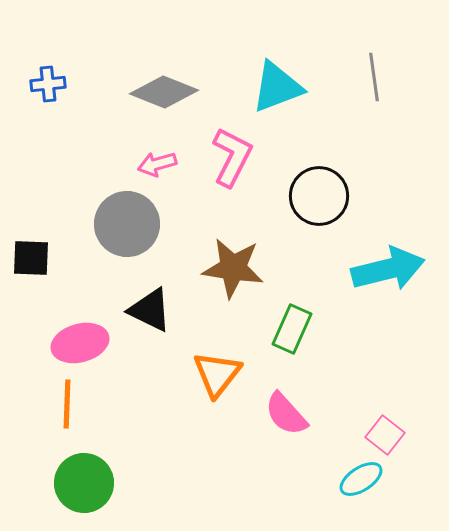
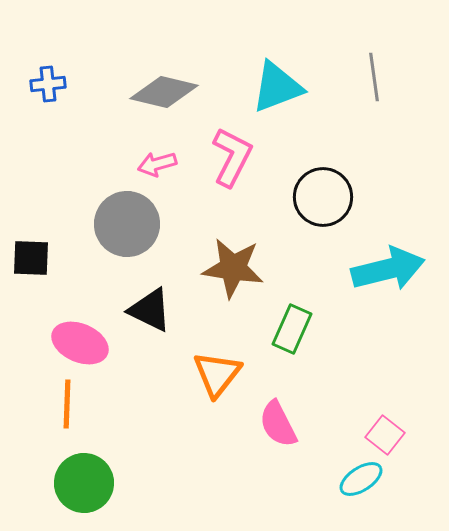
gray diamond: rotated 8 degrees counterclockwise
black circle: moved 4 px right, 1 px down
pink ellipse: rotated 38 degrees clockwise
pink semicircle: moved 8 px left, 10 px down; rotated 15 degrees clockwise
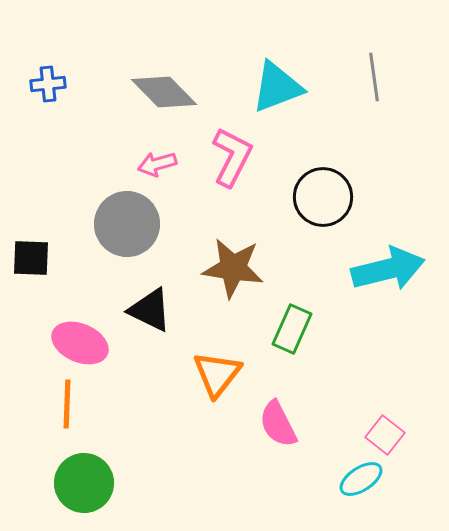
gray diamond: rotated 32 degrees clockwise
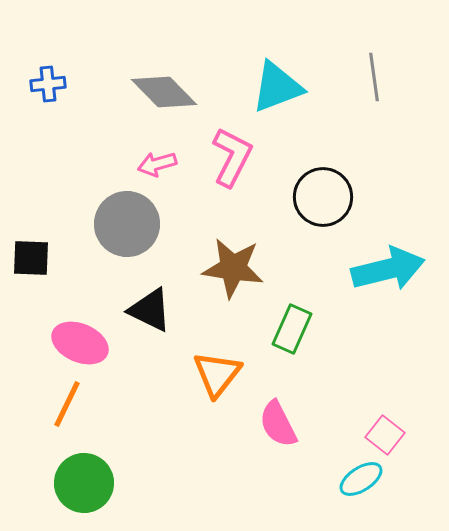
orange line: rotated 24 degrees clockwise
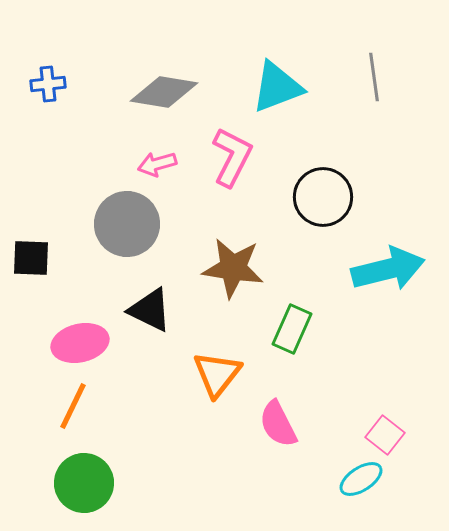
gray diamond: rotated 36 degrees counterclockwise
pink ellipse: rotated 36 degrees counterclockwise
orange line: moved 6 px right, 2 px down
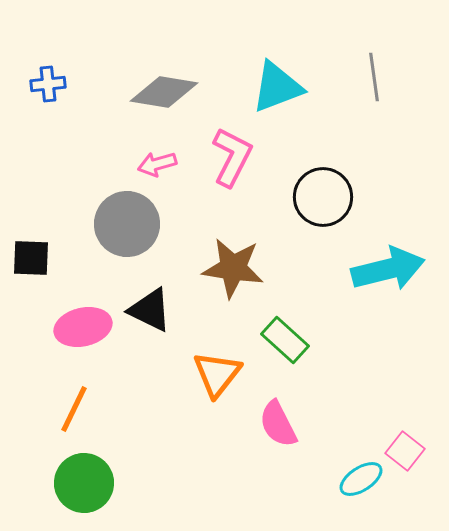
green rectangle: moved 7 px left, 11 px down; rotated 72 degrees counterclockwise
pink ellipse: moved 3 px right, 16 px up
orange line: moved 1 px right, 3 px down
pink square: moved 20 px right, 16 px down
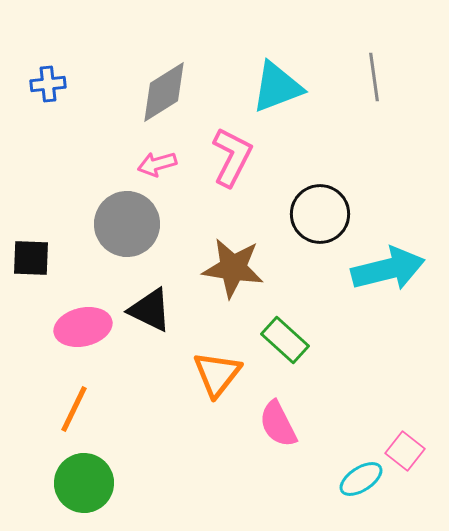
gray diamond: rotated 42 degrees counterclockwise
black circle: moved 3 px left, 17 px down
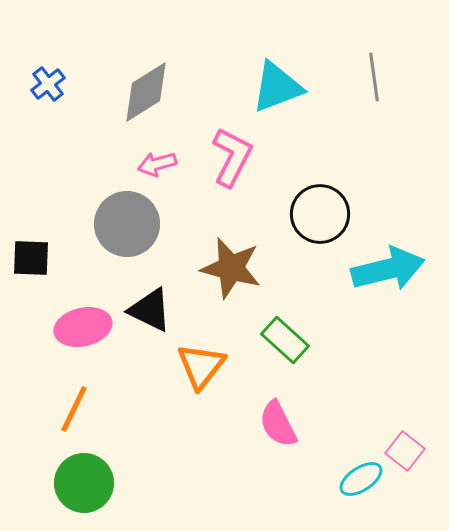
blue cross: rotated 32 degrees counterclockwise
gray diamond: moved 18 px left
brown star: moved 2 px left; rotated 6 degrees clockwise
orange triangle: moved 16 px left, 8 px up
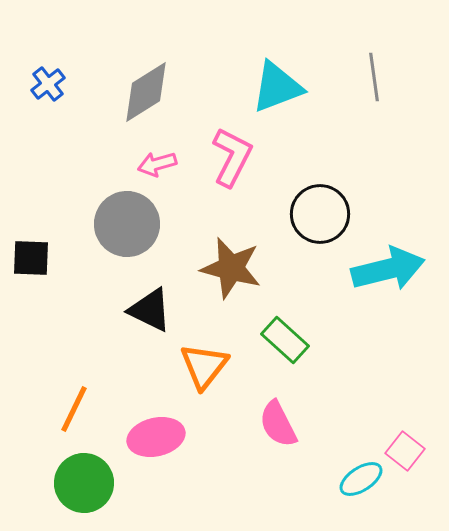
pink ellipse: moved 73 px right, 110 px down
orange triangle: moved 3 px right
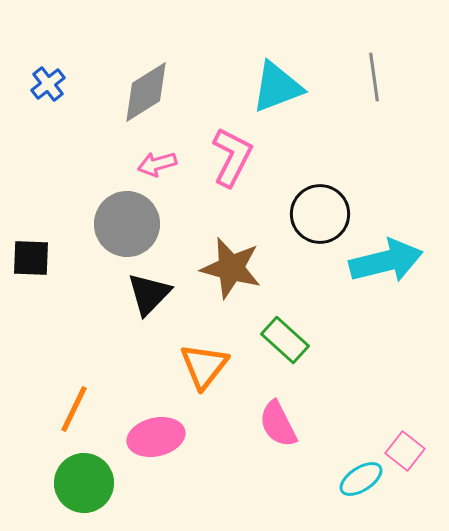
cyan arrow: moved 2 px left, 8 px up
black triangle: moved 1 px left, 16 px up; rotated 48 degrees clockwise
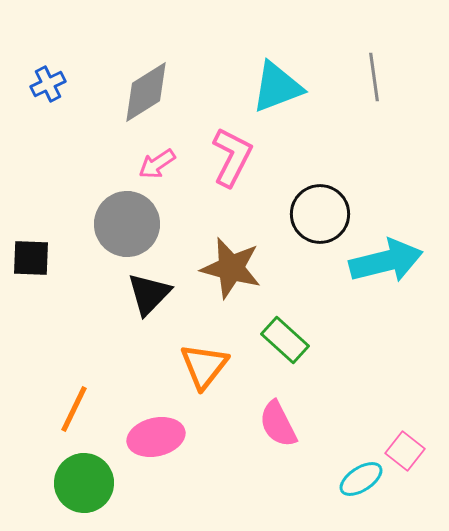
blue cross: rotated 12 degrees clockwise
pink arrow: rotated 18 degrees counterclockwise
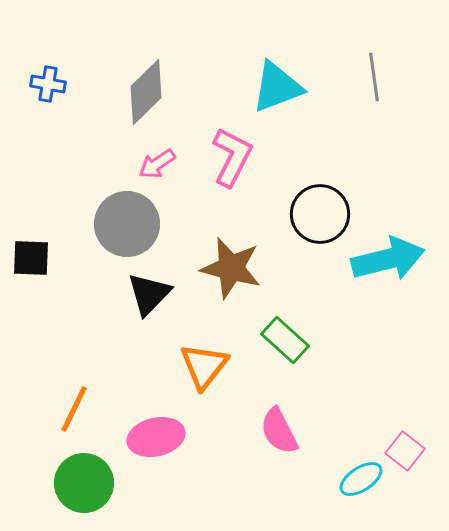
blue cross: rotated 36 degrees clockwise
gray diamond: rotated 12 degrees counterclockwise
cyan arrow: moved 2 px right, 2 px up
pink semicircle: moved 1 px right, 7 px down
